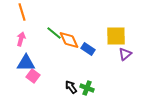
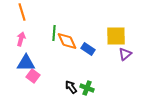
green line: rotated 56 degrees clockwise
orange diamond: moved 2 px left, 1 px down
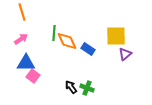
pink arrow: rotated 40 degrees clockwise
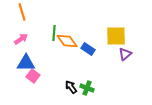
orange diamond: rotated 10 degrees counterclockwise
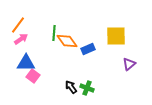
orange line: moved 4 px left, 13 px down; rotated 54 degrees clockwise
blue rectangle: rotated 56 degrees counterclockwise
purple triangle: moved 4 px right, 10 px down
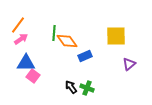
blue rectangle: moved 3 px left, 7 px down
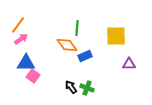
green line: moved 23 px right, 5 px up
orange diamond: moved 4 px down
purple triangle: rotated 40 degrees clockwise
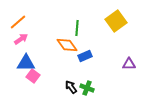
orange line: moved 3 px up; rotated 12 degrees clockwise
yellow square: moved 15 px up; rotated 35 degrees counterclockwise
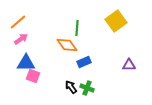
blue rectangle: moved 1 px left, 6 px down
purple triangle: moved 1 px down
pink square: rotated 16 degrees counterclockwise
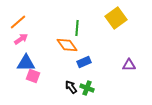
yellow square: moved 3 px up
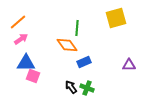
yellow square: rotated 20 degrees clockwise
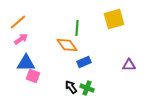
yellow square: moved 2 px left, 1 px down
